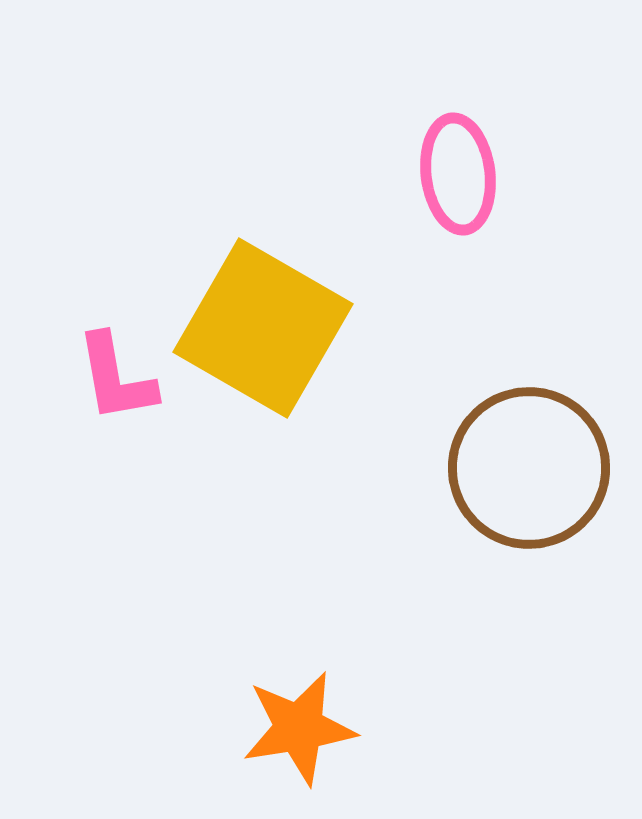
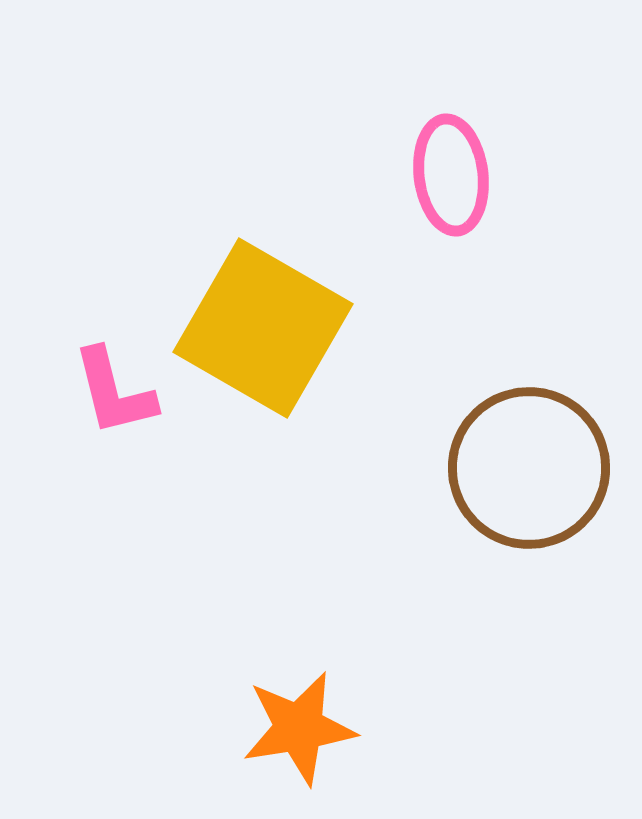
pink ellipse: moved 7 px left, 1 px down
pink L-shape: moved 2 px left, 14 px down; rotated 4 degrees counterclockwise
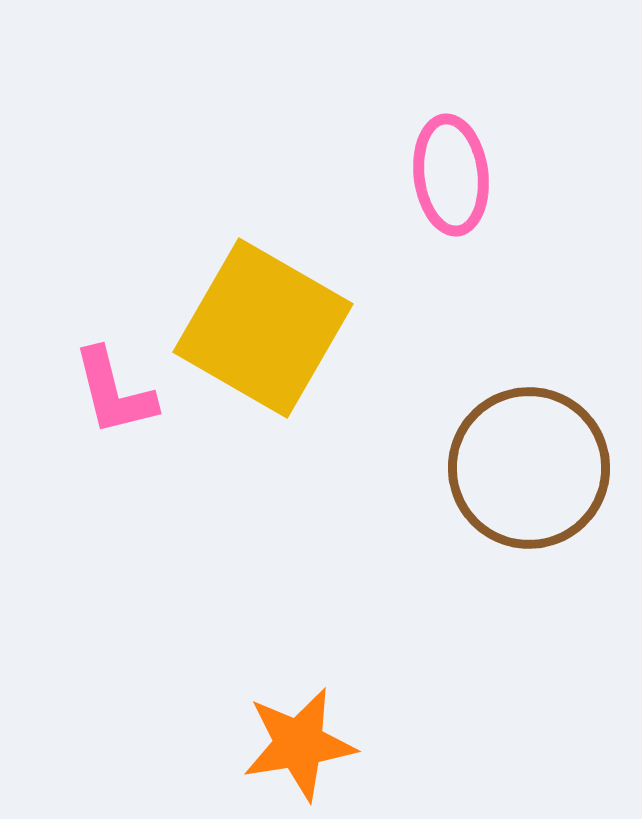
orange star: moved 16 px down
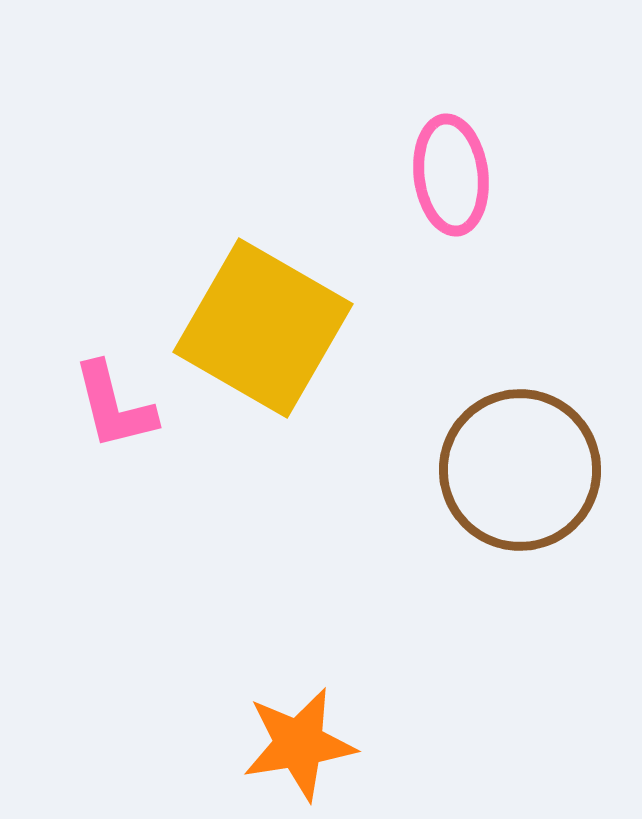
pink L-shape: moved 14 px down
brown circle: moved 9 px left, 2 px down
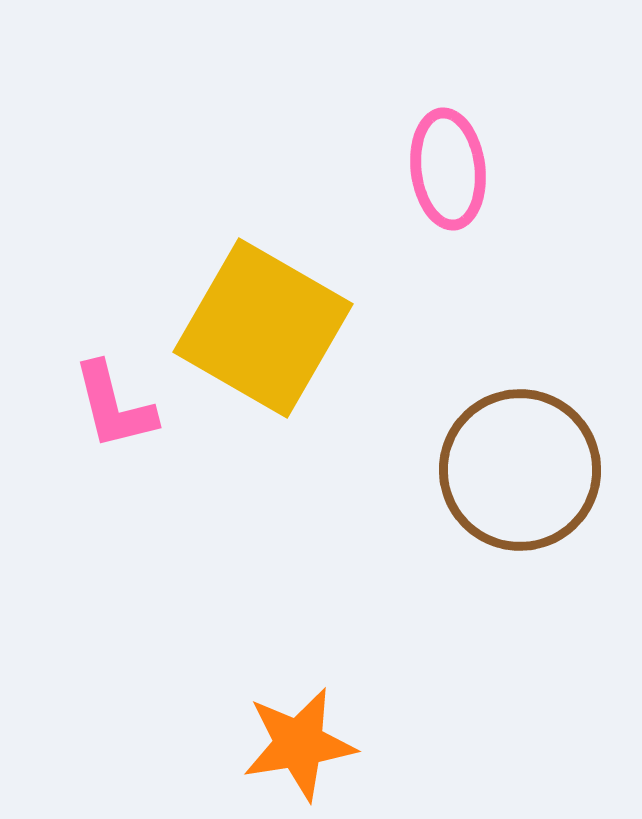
pink ellipse: moved 3 px left, 6 px up
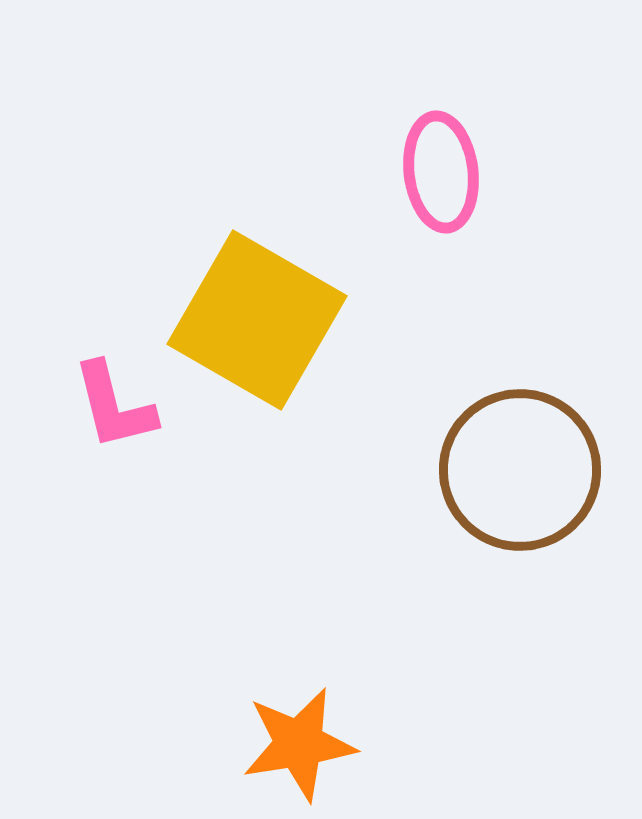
pink ellipse: moved 7 px left, 3 px down
yellow square: moved 6 px left, 8 px up
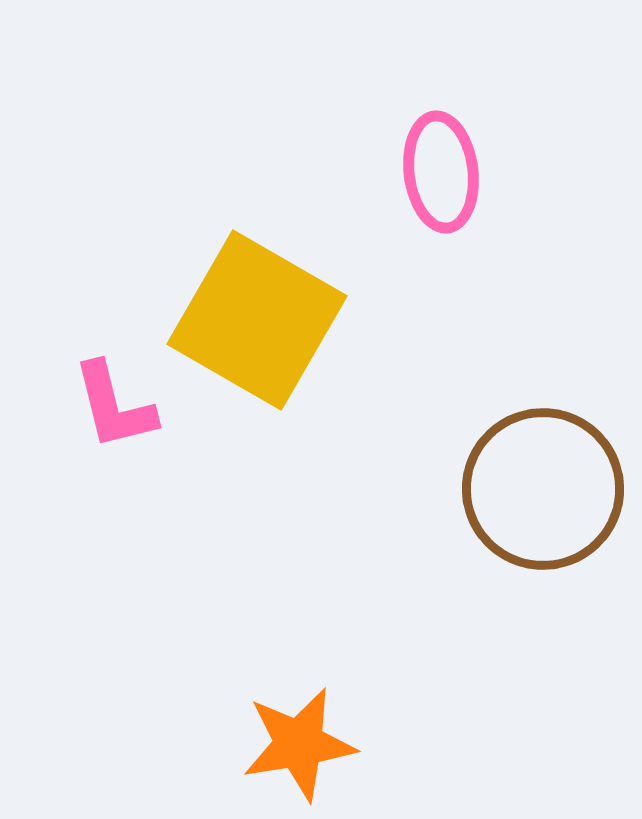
brown circle: moved 23 px right, 19 px down
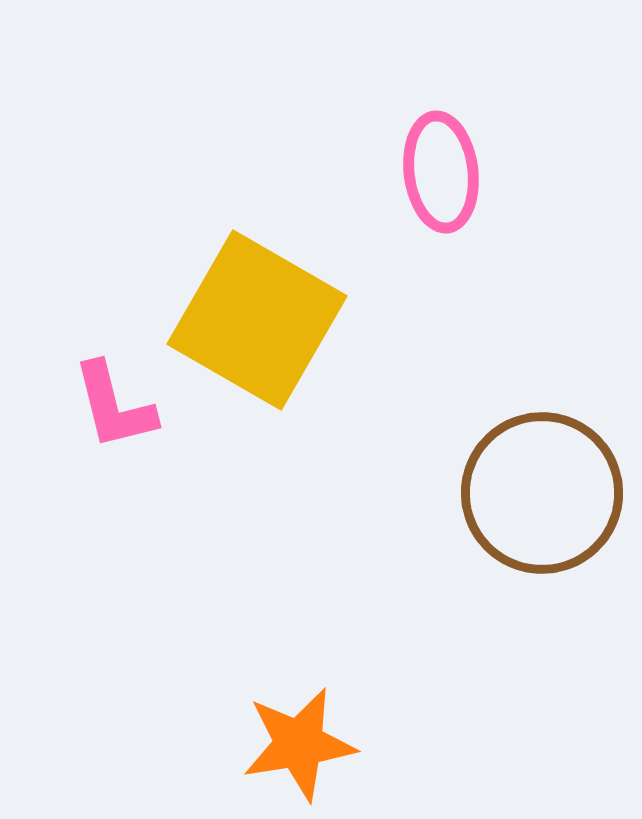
brown circle: moved 1 px left, 4 px down
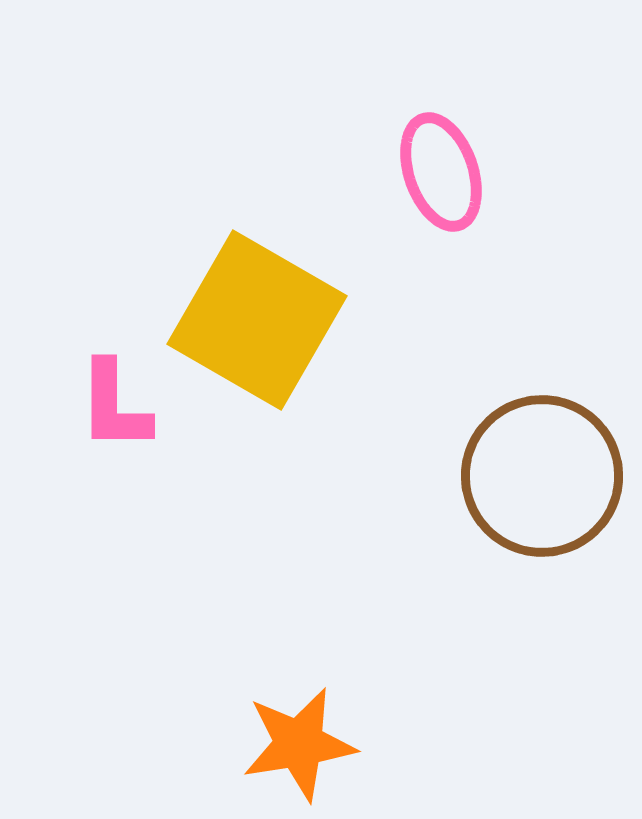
pink ellipse: rotated 12 degrees counterclockwise
pink L-shape: rotated 14 degrees clockwise
brown circle: moved 17 px up
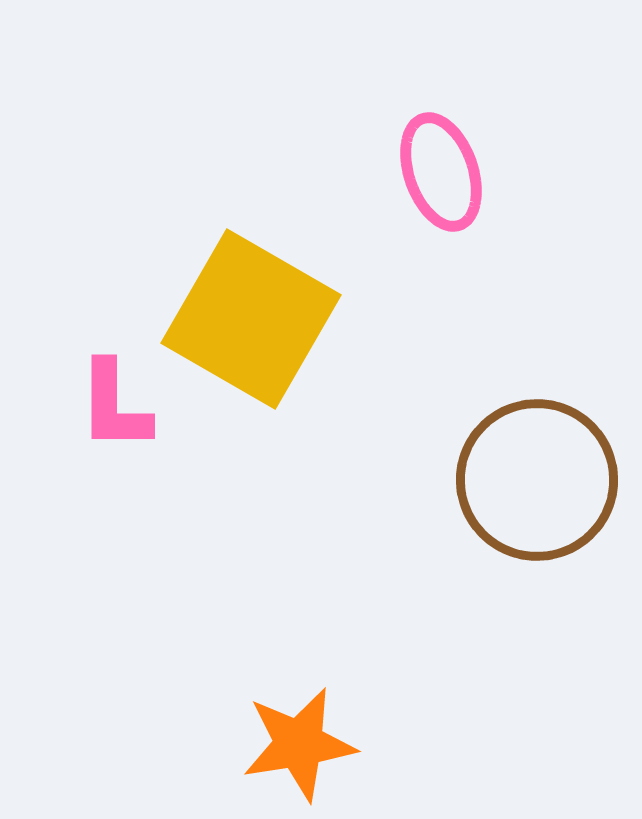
yellow square: moved 6 px left, 1 px up
brown circle: moved 5 px left, 4 px down
